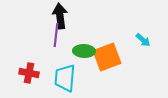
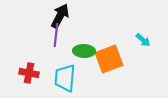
black arrow: rotated 35 degrees clockwise
orange square: moved 2 px right, 2 px down
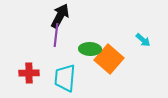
green ellipse: moved 6 px right, 2 px up
orange square: rotated 28 degrees counterclockwise
red cross: rotated 12 degrees counterclockwise
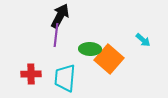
red cross: moved 2 px right, 1 px down
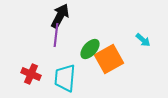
green ellipse: rotated 50 degrees counterclockwise
orange square: rotated 20 degrees clockwise
red cross: rotated 24 degrees clockwise
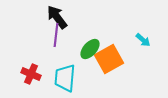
black arrow: moved 3 px left, 1 px down; rotated 65 degrees counterclockwise
